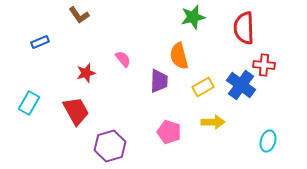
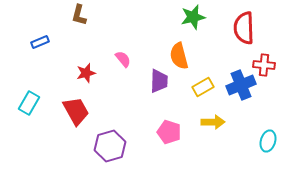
brown L-shape: rotated 50 degrees clockwise
blue cross: rotated 32 degrees clockwise
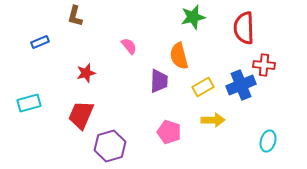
brown L-shape: moved 4 px left, 1 px down
pink semicircle: moved 6 px right, 13 px up
cyan rectangle: rotated 45 degrees clockwise
red trapezoid: moved 5 px right, 4 px down; rotated 128 degrees counterclockwise
yellow arrow: moved 2 px up
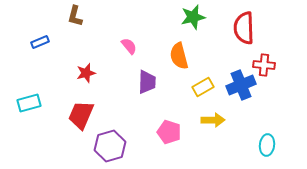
purple trapezoid: moved 12 px left, 1 px down
cyan ellipse: moved 1 px left, 4 px down; rotated 10 degrees counterclockwise
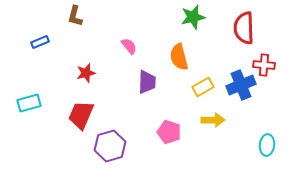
orange semicircle: moved 1 px down
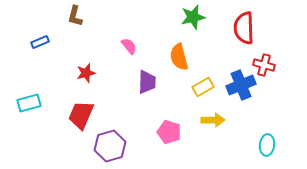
red cross: rotated 10 degrees clockwise
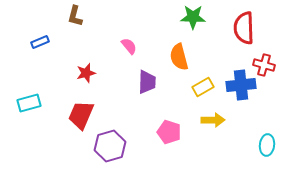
green star: rotated 15 degrees clockwise
blue cross: rotated 16 degrees clockwise
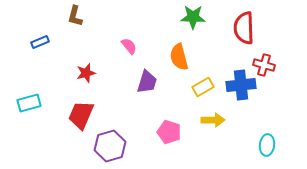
purple trapezoid: rotated 15 degrees clockwise
